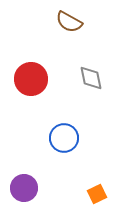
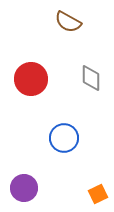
brown semicircle: moved 1 px left
gray diamond: rotated 12 degrees clockwise
orange square: moved 1 px right
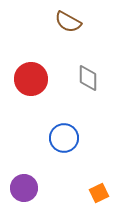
gray diamond: moved 3 px left
orange square: moved 1 px right, 1 px up
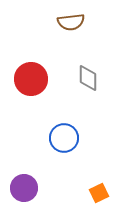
brown semicircle: moved 3 px right; rotated 36 degrees counterclockwise
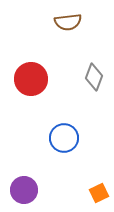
brown semicircle: moved 3 px left
gray diamond: moved 6 px right, 1 px up; rotated 20 degrees clockwise
purple circle: moved 2 px down
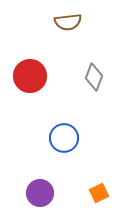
red circle: moved 1 px left, 3 px up
purple circle: moved 16 px right, 3 px down
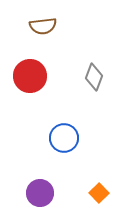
brown semicircle: moved 25 px left, 4 px down
orange square: rotated 18 degrees counterclockwise
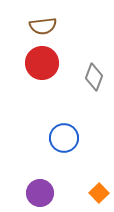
red circle: moved 12 px right, 13 px up
